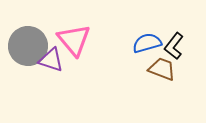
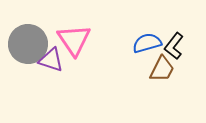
pink triangle: rotated 6 degrees clockwise
gray circle: moved 2 px up
brown trapezoid: rotated 96 degrees clockwise
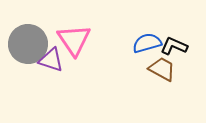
black L-shape: rotated 76 degrees clockwise
brown trapezoid: rotated 88 degrees counterclockwise
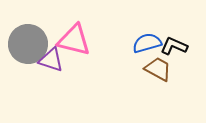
pink triangle: rotated 42 degrees counterclockwise
brown trapezoid: moved 4 px left
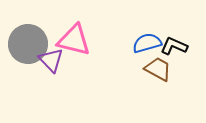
purple triangle: rotated 28 degrees clockwise
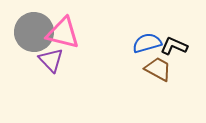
pink triangle: moved 11 px left, 7 px up
gray circle: moved 6 px right, 12 px up
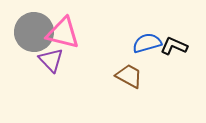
brown trapezoid: moved 29 px left, 7 px down
